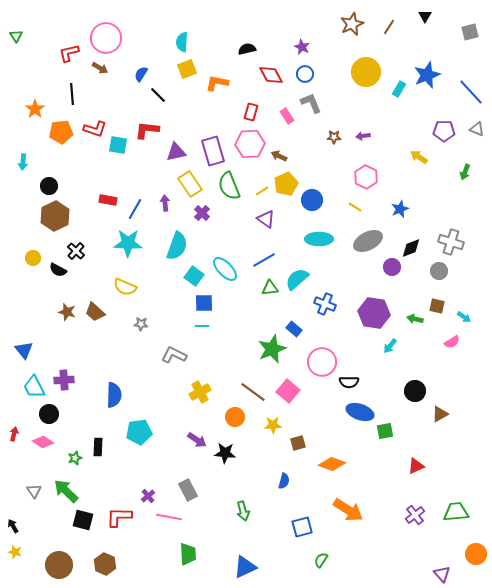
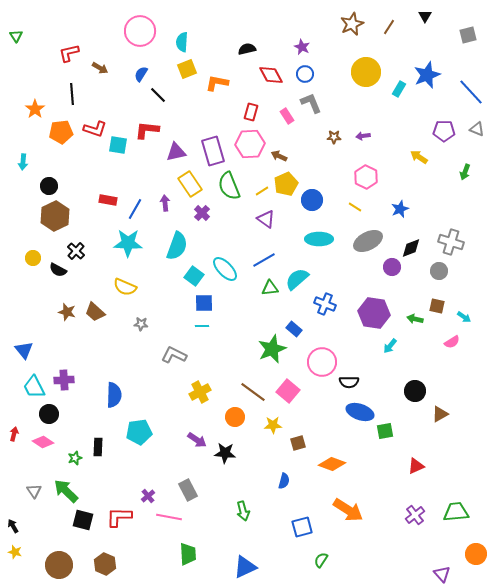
gray square at (470, 32): moved 2 px left, 3 px down
pink circle at (106, 38): moved 34 px right, 7 px up
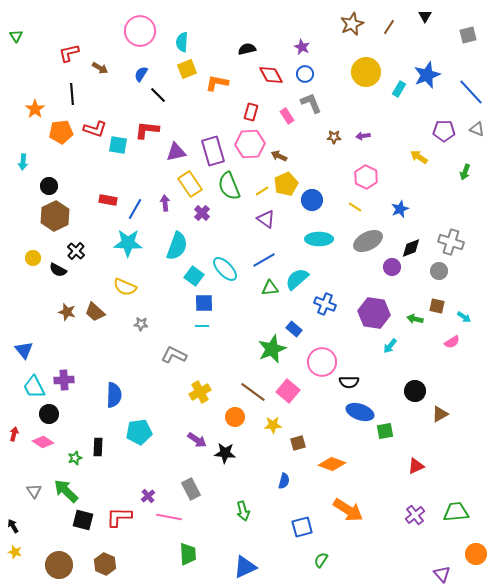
gray rectangle at (188, 490): moved 3 px right, 1 px up
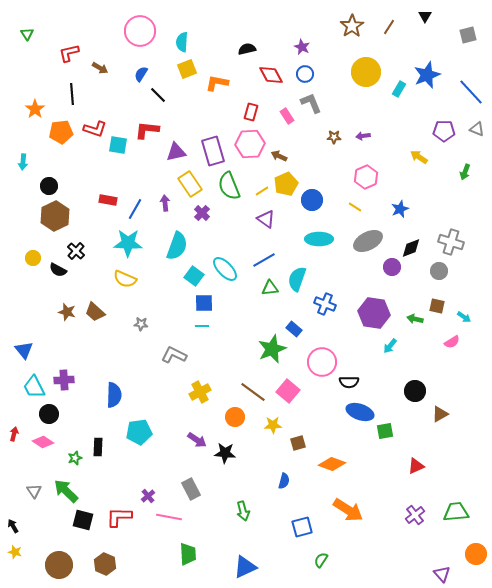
brown star at (352, 24): moved 2 px down; rotated 10 degrees counterclockwise
green triangle at (16, 36): moved 11 px right, 2 px up
pink hexagon at (366, 177): rotated 10 degrees clockwise
cyan semicircle at (297, 279): rotated 30 degrees counterclockwise
yellow semicircle at (125, 287): moved 8 px up
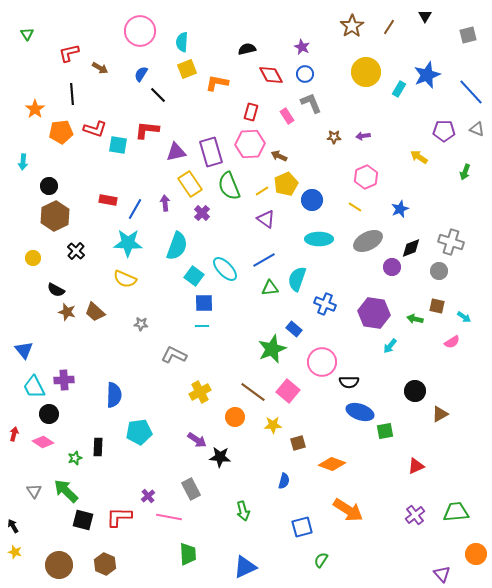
purple rectangle at (213, 151): moved 2 px left, 1 px down
black semicircle at (58, 270): moved 2 px left, 20 px down
black star at (225, 453): moved 5 px left, 4 px down
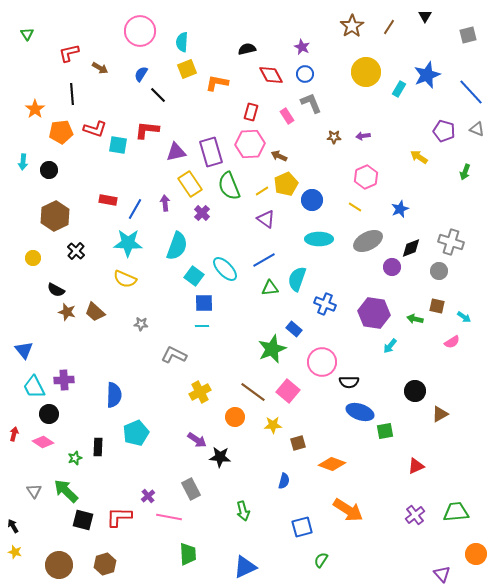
purple pentagon at (444, 131): rotated 15 degrees clockwise
black circle at (49, 186): moved 16 px up
cyan pentagon at (139, 432): moved 3 px left, 1 px down; rotated 15 degrees counterclockwise
brown hexagon at (105, 564): rotated 20 degrees clockwise
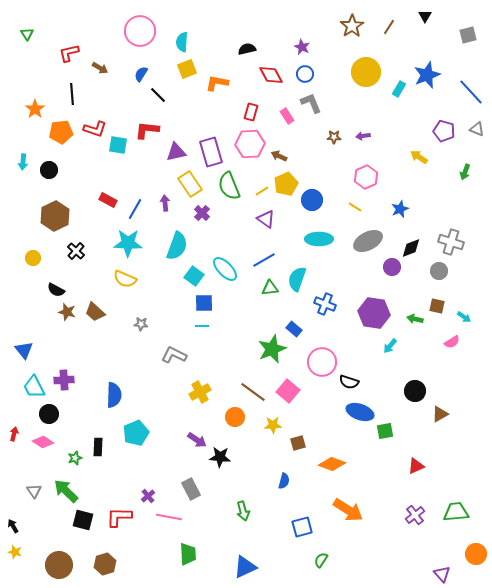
red rectangle at (108, 200): rotated 18 degrees clockwise
black semicircle at (349, 382): rotated 18 degrees clockwise
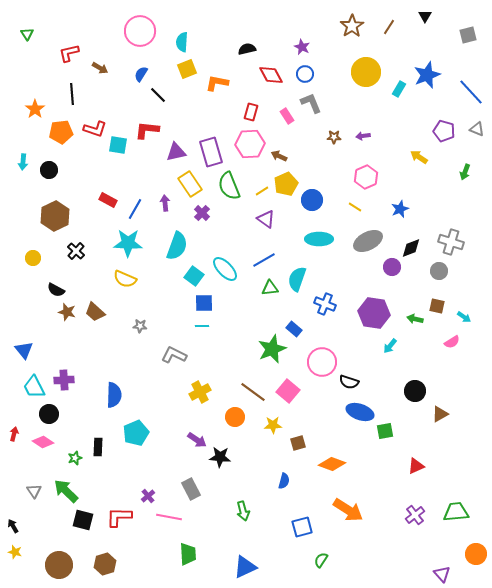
gray star at (141, 324): moved 1 px left, 2 px down
